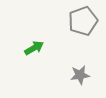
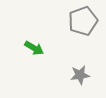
green arrow: rotated 60 degrees clockwise
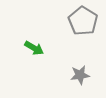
gray pentagon: rotated 20 degrees counterclockwise
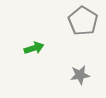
green arrow: rotated 48 degrees counterclockwise
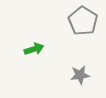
green arrow: moved 1 px down
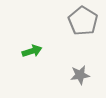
green arrow: moved 2 px left, 2 px down
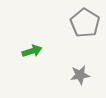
gray pentagon: moved 2 px right, 2 px down
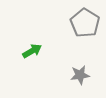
green arrow: rotated 12 degrees counterclockwise
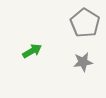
gray star: moved 3 px right, 13 px up
